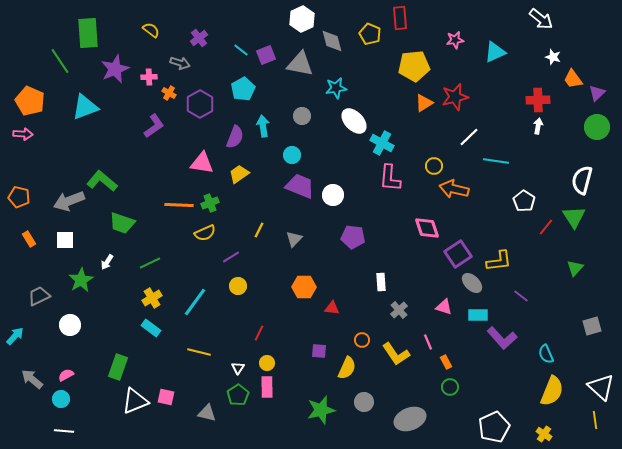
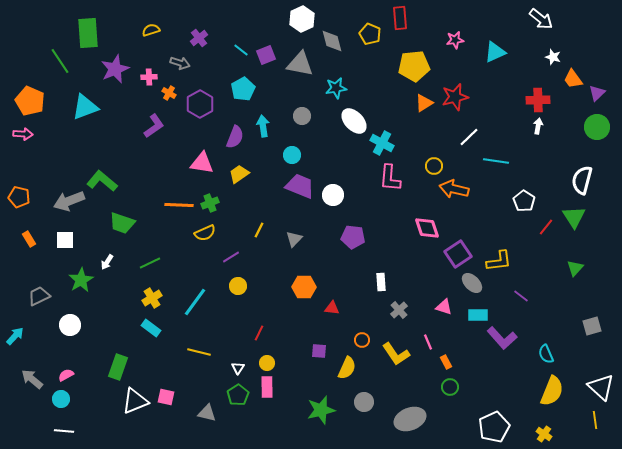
yellow semicircle at (151, 30): rotated 54 degrees counterclockwise
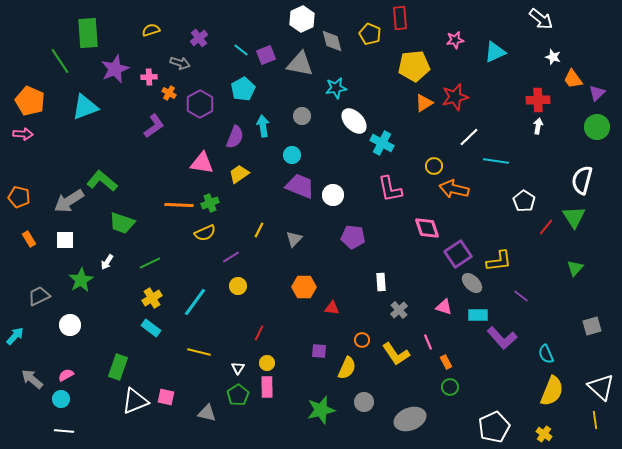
pink L-shape at (390, 178): moved 11 px down; rotated 16 degrees counterclockwise
gray arrow at (69, 201): rotated 12 degrees counterclockwise
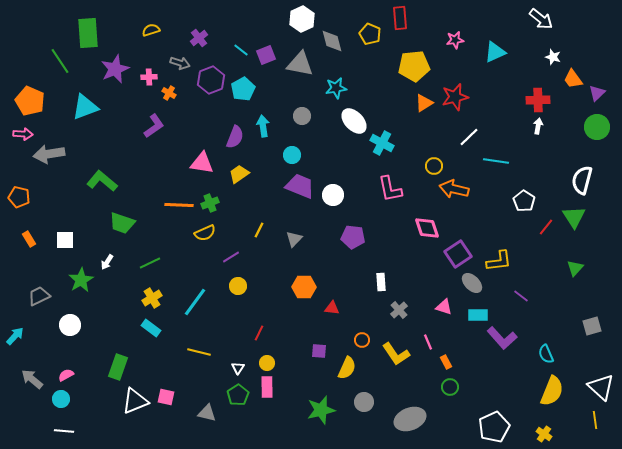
purple hexagon at (200, 104): moved 11 px right, 24 px up; rotated 8 degrees clockwise
gray arrow at (69, 201): moved 20 px left, 47 px up; rotated 24 degrees clockwise
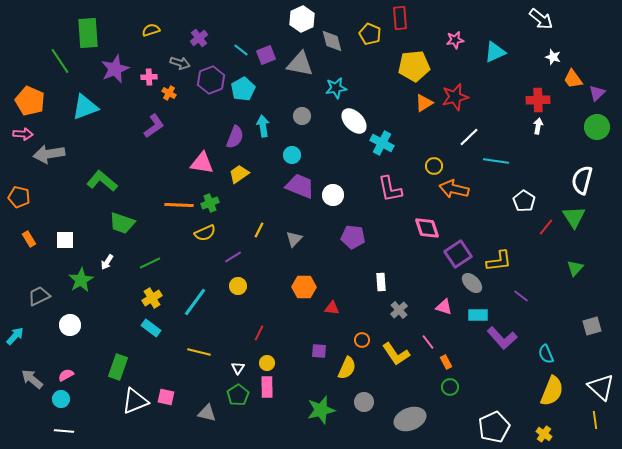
purple line at (231, 257): moved 2 px right
pink line at (428, 342): rotated 14 degrees counterclockwise
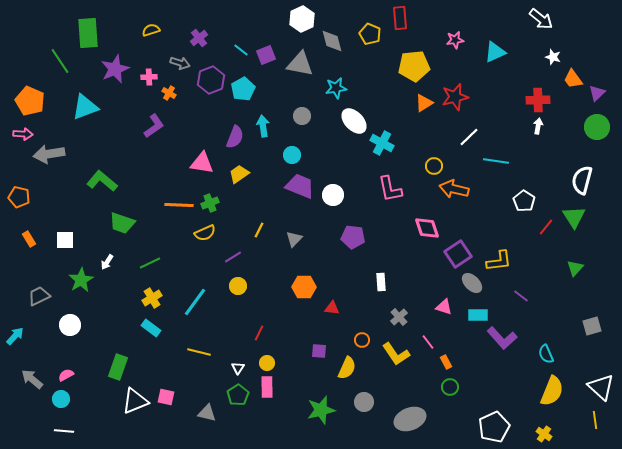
gray cross at (399, 310): moved 7 px down
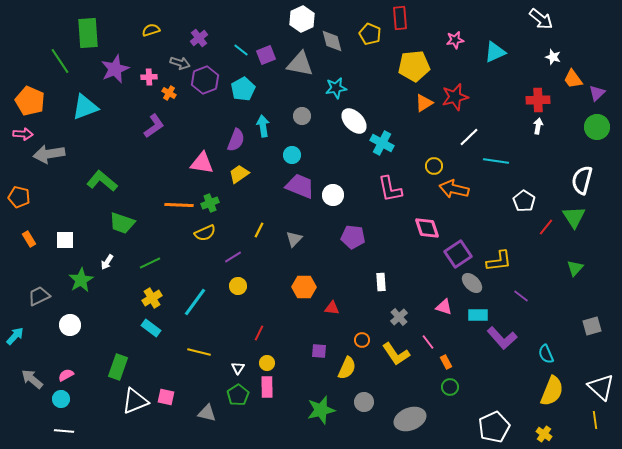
purple hexagon at (211, 80): moved 6 px left
purple semicircle at (235, 137): moved 1 px right, 3 px down
